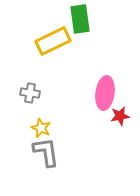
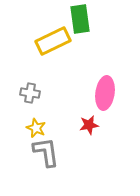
red star: moved 31 px left, 9 px down
yellow star: moved 5 px left
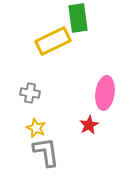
green rectangle: moved 2 px left, 1 px up
red star: rotated 18 degrees counterclockwise
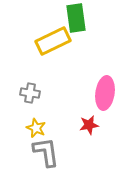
green rectangle: moved 2 px left
red star: rotated 18 degrees clockwise
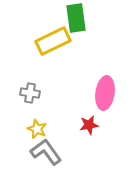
yellow star: moved 1 px right, 1 px down
gray L-shape: rotated 28 degrees counterclockwise
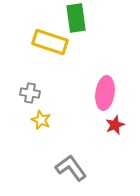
yellow rectangle: moved 3 px left, 1 px down; rotated 44 degrees clockwise
red star: moved 26 px right; rotated 12 degrees counterclockwise
yellow star: moved 4 px right, 9 px up
gray L-shape: moved 25 px right, 16 px down
